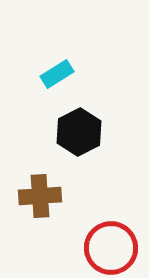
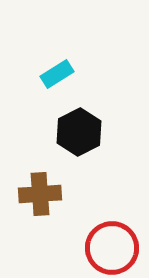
brown cross: moved 2 px up
red circle: moved 1 px right
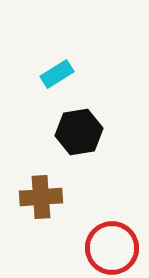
black hexagon: rotated 18 degrees clockwise
brown cross: moved 1 px right, 3 px down
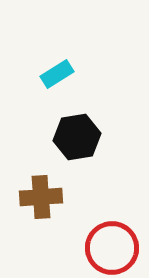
black hexagon: moved 2 px left, 5 px down
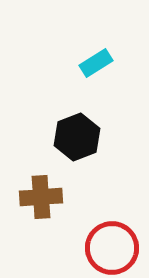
cyan rectangle: moved 39 px right, 11 px up
black hexagon: rotated 12 degrees counterclockwise
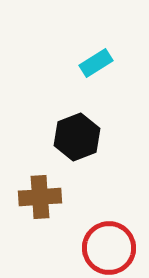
brown cross: moved 1 px left
red circle: moved 3 px left
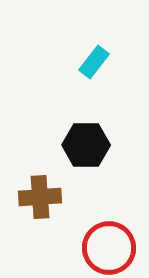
cyan rectangle: moved 2 px left, 1 px up; rotated 20 degrees counterclockwise
black hexagon: moved 9 px right, 8 px down; rotated 21 degrees clockwise
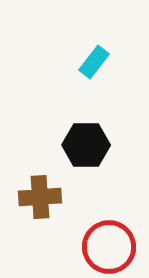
red circle: moved 1 px up
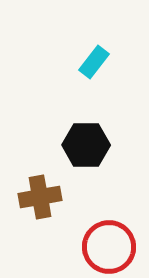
brown cross: rotated 6 degrees counterclockwise
